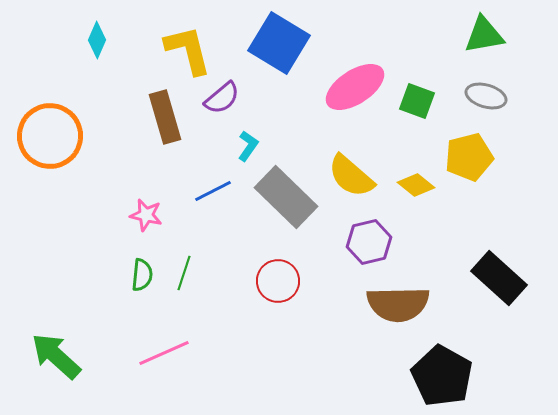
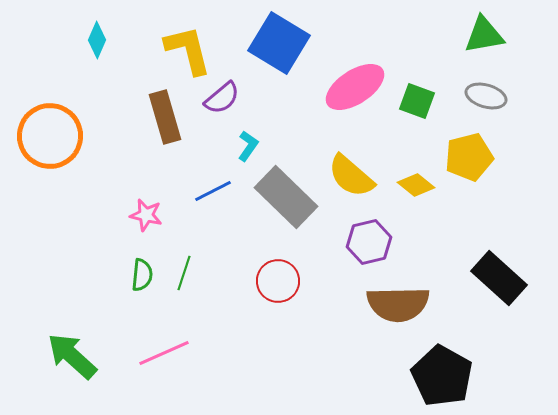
green arrow: moved 16 px right
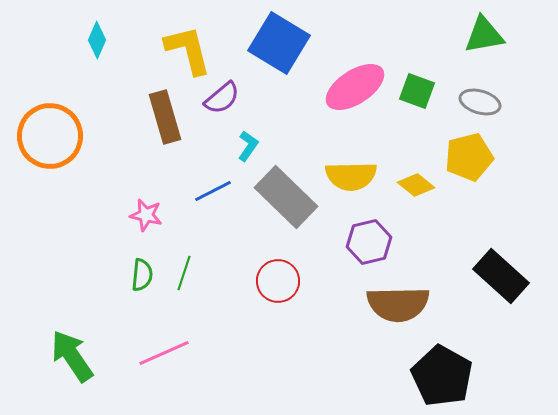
gray ellipse: moved 6 px left, 6 px down
green square: moved 10 px up
yellow semicircle: rotated 42 degrees counterclockwise
black rectangle: moved 2 px right, 2 px up
green arrow: rotated 14 degrees clockwise
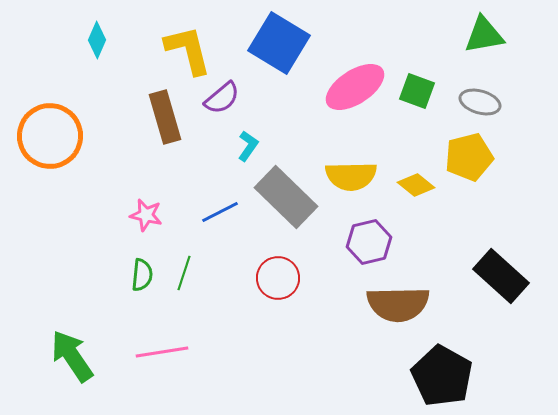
blue line: moved 7 px right, 21 px down
red circle: moved 3 px up
pink line: moved 2 px left, 1 px up; rotated 15 degrees clockwise
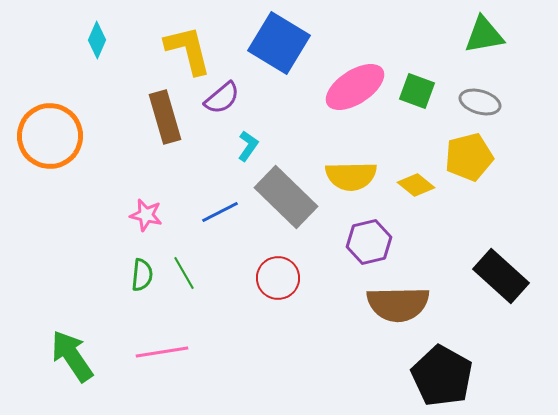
green line: rotated 48 degrees counterclockwise
